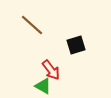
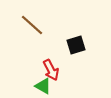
red arrow: rotated 10 degrees clockwise
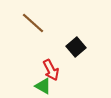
brown line: moved 1 px right, 2 px up
black square: moved 2 px down; rotated 24 degrees counterclockwise
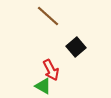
brown line: moved 15 px right, 7 px up
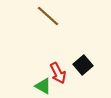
black square: moved 7 px right, 18 px down
red arrow: moved 7 px right, 3 px down
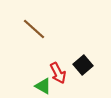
brown line: moved 14 px left, 13 px down
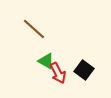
black square: moved 1 px right, 5 px down; rotated 12 degrees counterclockwise
green triangle: moved 3 px right, 25 px up
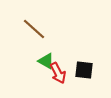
black square: rotated 30 degrees counterclockwise
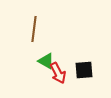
brown line: rotated 55 degrees clockwise
black square: rotated 12 degrees counterclockwise
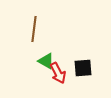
black square: moved 1 px left, 2 px up
